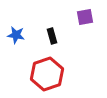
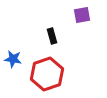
purple square: moved 3 px left, 2 px up
blue star: moved 3 px left, 24 px down
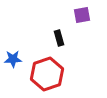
black rectangle: moved 7 px right, 2 px down
blue star: rotated 12 degrees counterclockwise
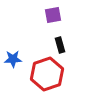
purple square: moved 29 px left
black rectangle: moved 1 px right, 7 px down
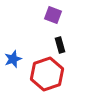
purple square: rotated 30 degrees clockwise
blue star: rotated 18 degrees counterclockwise
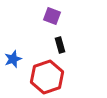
purple square: moved 1 px left, 1 px down
red hexagon: moved 3 px down
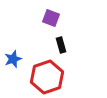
purple square: moved 1 px left, 2 px down
black rectangle: moved 1 px right
